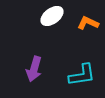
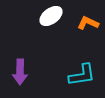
white ellipse: moved 1 px left
purple arrow: moved 14 px left, 3 px down; rotated 15 degrees counterclockwise
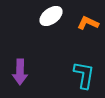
cyan L-shape: moved 2 px right; rotated 72 degrees counterclockwise
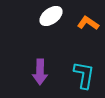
orange L-shape: rotated 10 degrees clockwise
purple arrow: moved 20 px right
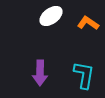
purple arrow: moved 1 px down
